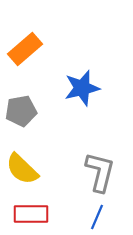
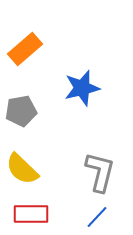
blue line: rotated 20 degrees clockwise
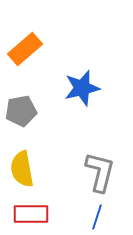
yellow semicircle: rotated 36 degrees clockwise
blue line: rotated 25 degrees counterclockwise
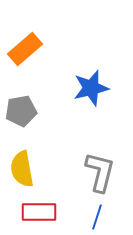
blue star: moved 9 px right
red rectangle: moved 8 px right, 2 px up
